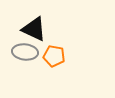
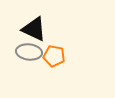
gray ellipse: moved 4 px right
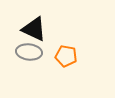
orange pentagon: moved 12 px right
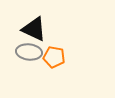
orange pentagon: moved 12 px left, 1 px down
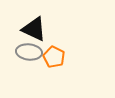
orange pentagon: rotated 15 degrees clockwise
